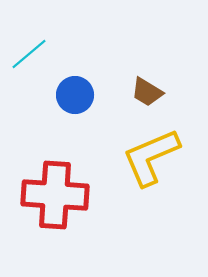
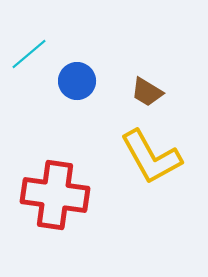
blue circle: moved 2 px right, 14 px up
yellow L-shape: rotated 96 degrees counterclockwise
red cross: rotated 4 degrees clockwise
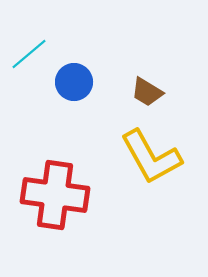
blue circle: moved 3 px left, 1 px down
